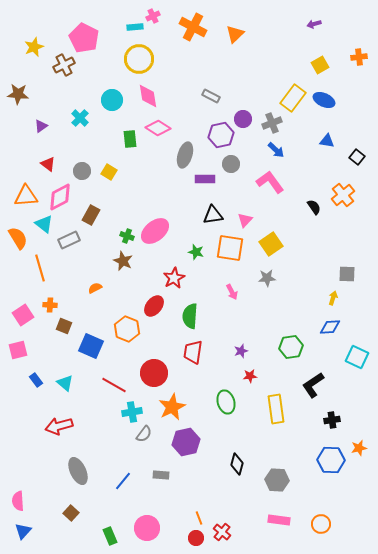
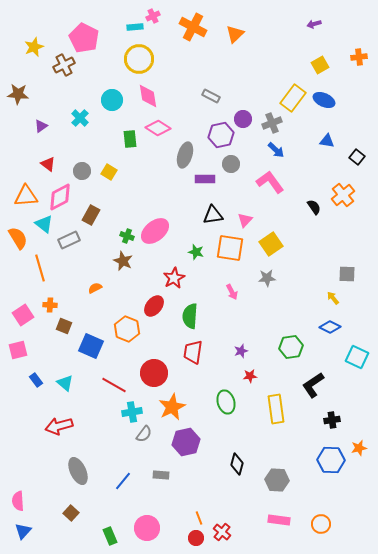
yellow arrow at (333, 298): rotated 56 degrees counterclockwise
blue diamond at (330, 327): rotated 30 degrees clockwise
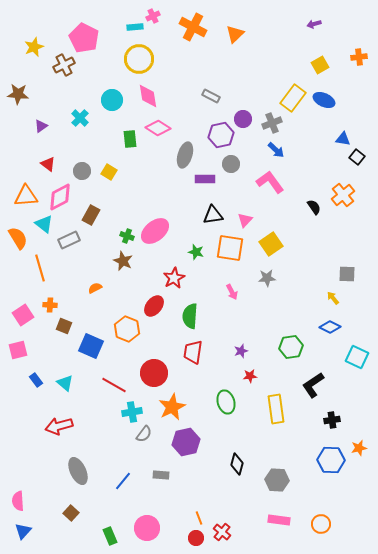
blue triangle at (327, 141): moved 16 px right, 2 px up
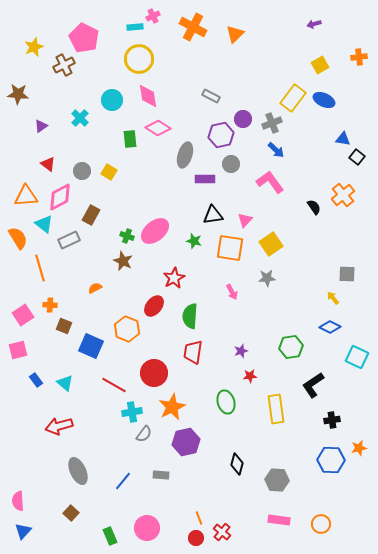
green star at (196, 252): moved 2 px left, 11 px up
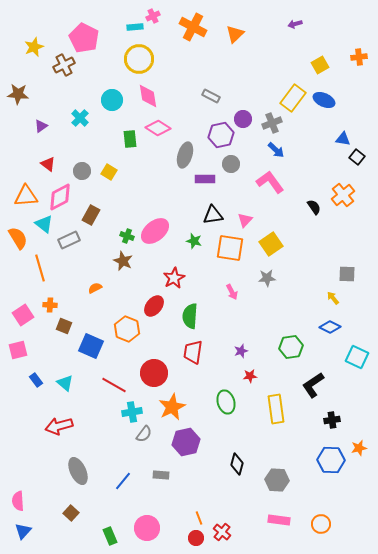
purple arrow at (314, 24): moved 19 px left
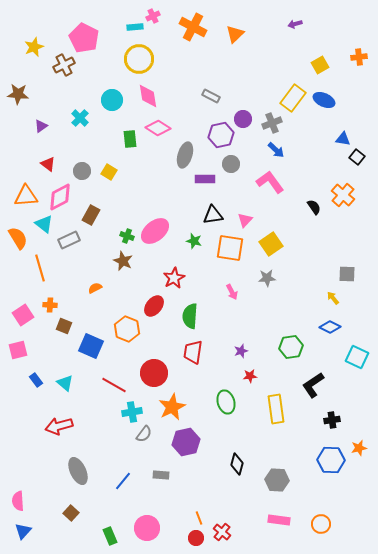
orange cross at (343, 195): rotated 10 degrees counterclockwise
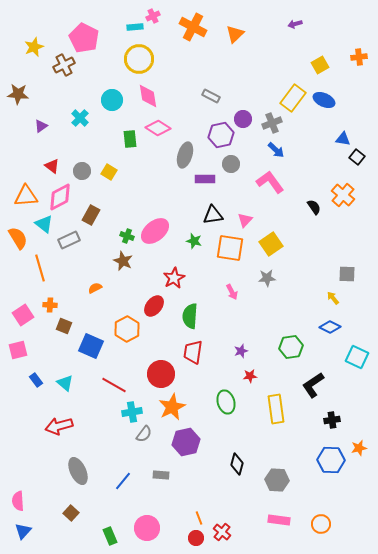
red triangle at (48, 164): moved 4 px right, 2 px down
orange hexagon at (127, 329): rotated 10 degrees clockwise
red circle at (154, 373): moved 7 px right, 1 px down
